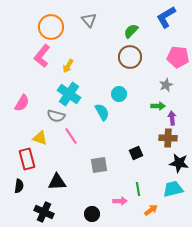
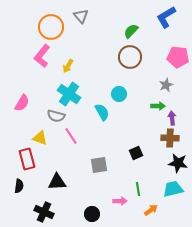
gray triangle: moved 8 px left, 4 px up
brown cross: moved 2 px right
black star: moved 1 px left
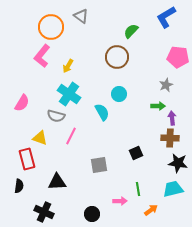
gray triangle: rotated 14 degrees counterclockwise
brown circle: moved 13 px left
pink line: rotated 60 degrees clockwise
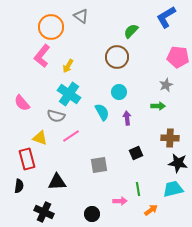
cyan circle: moved 2 px up
pink semicircle: rotated 108 degrees clockwise
purple arrow: moved 45 px left
pink line: rotated 30 degrees clockwise
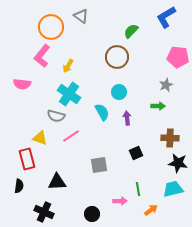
pink semicircle: moved 19 px up; rotated 42 degrees counterclockwise
